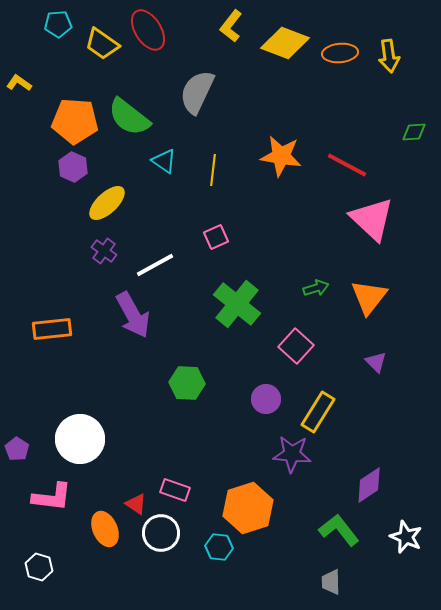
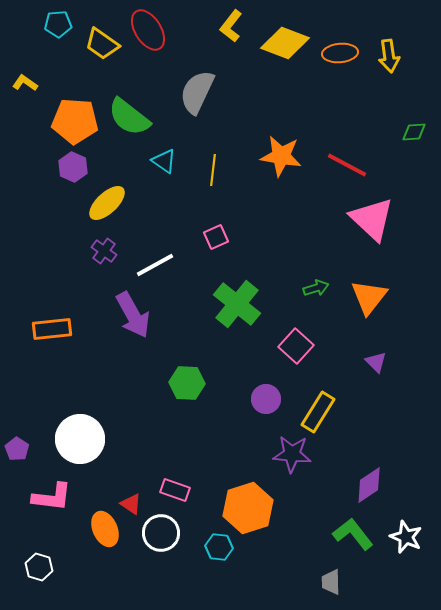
yellow L-shape at (19, 83): moved 6 px right
red triangle at (136, 504): moved 5 px left
green L-shape at (339, 530): moved 14 px right, 4 px down
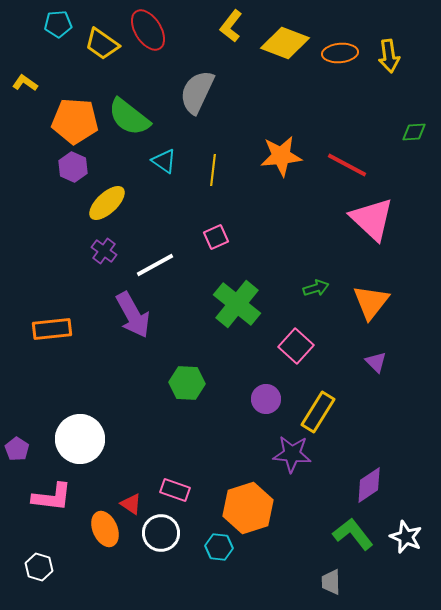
orange star at (281, 156): rotated 15 degrees counterclockwise
orange triangle at (369, 297): moved 2 px right, 5 px down
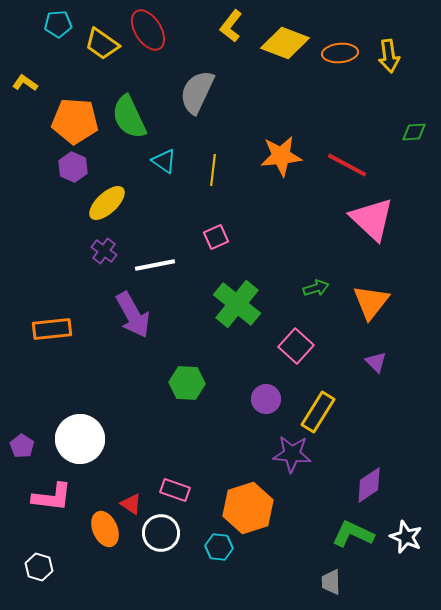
green semicircle at (129, 117): rotated 27 degrees clockwise
white line at (155, 265): rotated 18 degrees clockwise
purple pentagon at (17, 449): moved 5 px right, 3 px up
green L-shape at (353, 534): rotated 27 degrees counterclockwise
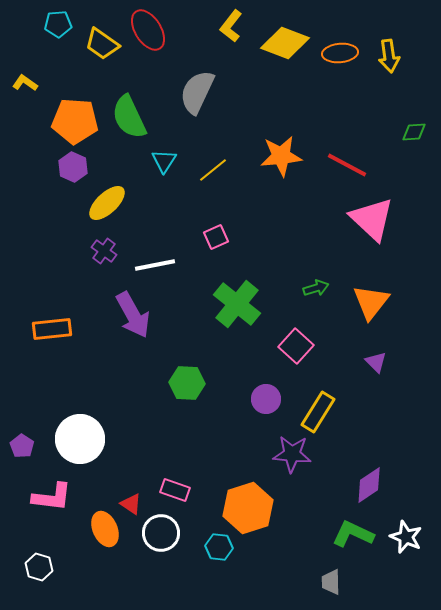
cyan triangle at (164, 161): rotated 28 degrees clockwise
yellow line at (213, 170): rotated 44 degrees clockwise
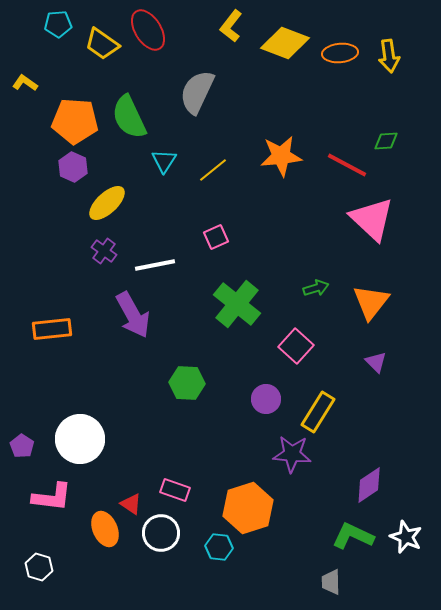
green diamond at (414, 132): moved 28 px left, 9 px down
green L-shape at (353, 534): moved 2 px down
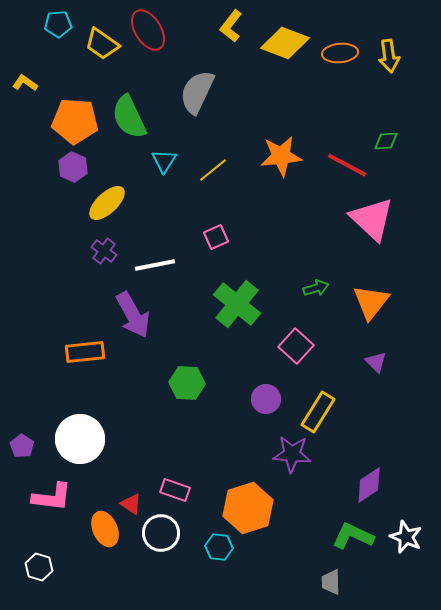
orange rectangle at (52, 329): moved 33 px right, 23 px down
